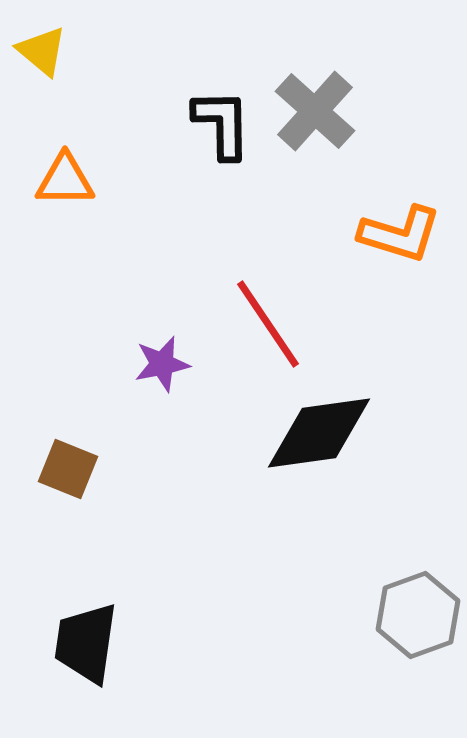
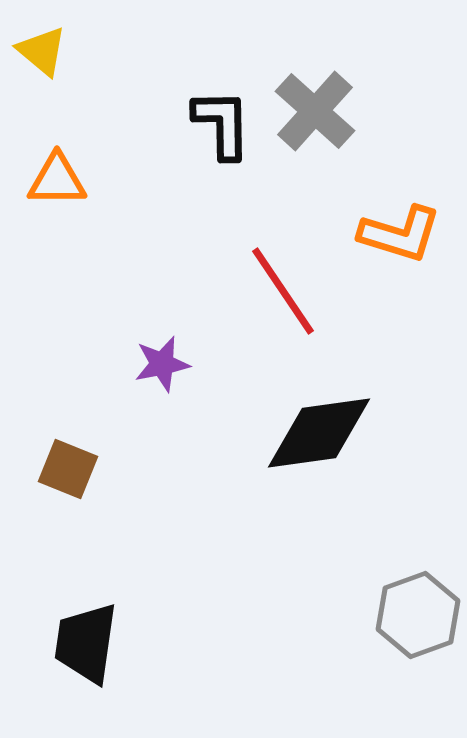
orange triangle: moved 8 px left
red line: moved 15 px right, 33 px up
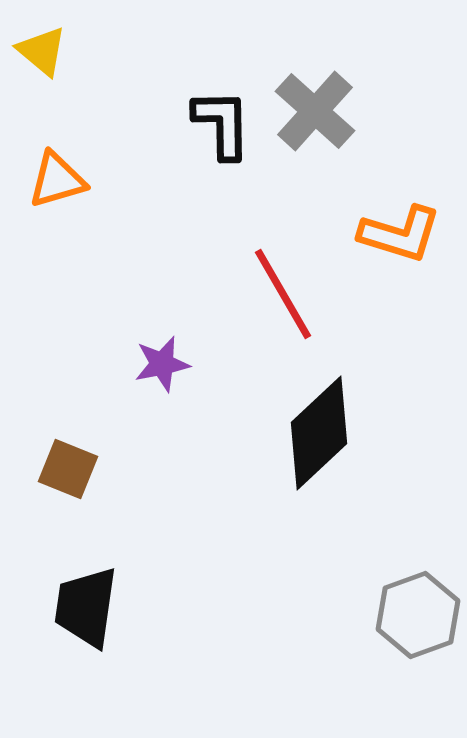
orange triangle: rotated 16 degrees counterclockwise
red line: moved 3 px down; rotated 4 degrees clockwise
black diamond: rotated 35 degrees counterclockwise
black trapezoid: moved 36 px up
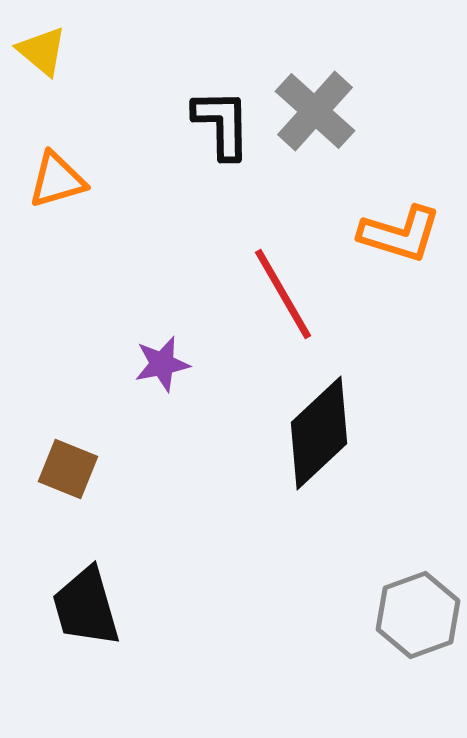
black trapezoid: rotated 24 degrees counterclockwise
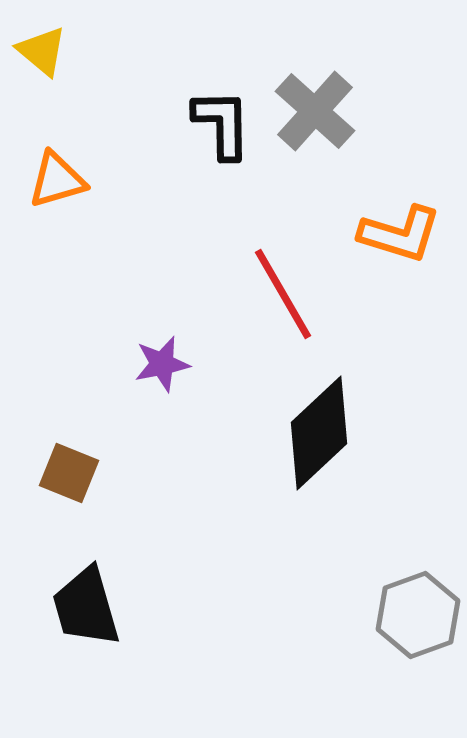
brown square: moved 1 px right, 4 px down
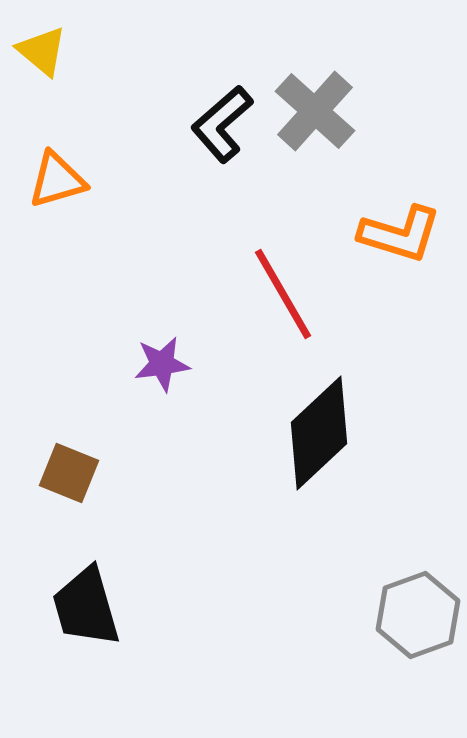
black L-shape: rotated 130 degrees counterclockwise
purple star: rotated 4 degrees clockwise
